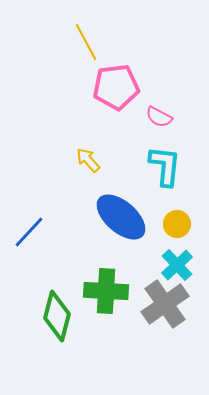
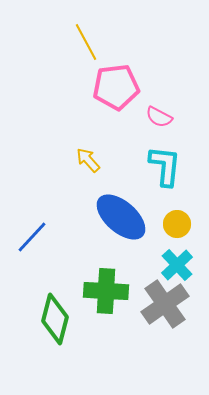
blue line: moved 3 px right, 5 px down
green diamond: moved 2 px left, 3 px down
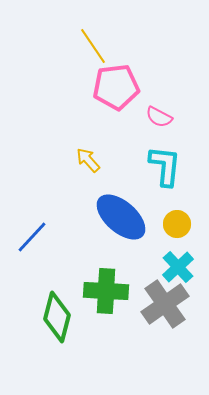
yellow line: moved 7 px right, 4 px down; rotated 6 degrees counterclockwise
cyan cross: moved 1 px right, 2 px down
green diamond: moved 2 px right, 2 px up
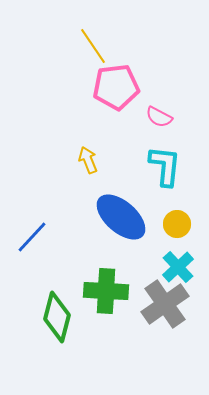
yellow arrow: rotated 20 degrees clockwise
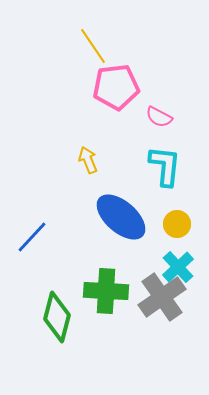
gray cross: moved 3 px left, 7 px up
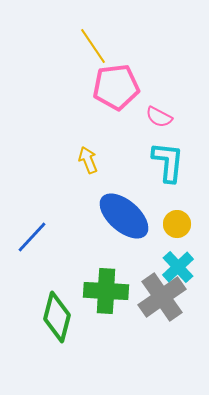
cyan L-shape: moved 3 px right, 4 px up
blue ellipse: moved 3 px right, 1 px up
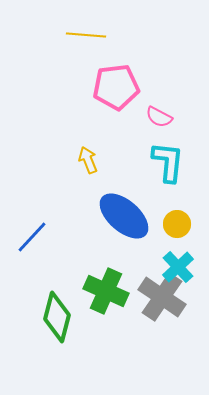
yellow line: moved 7 px left, 11 px up; rotated 51 degrees counterclockwise
green cross: rotated 21 degrees clockwise
gray cross: rotated 21 degrees counterclockwise
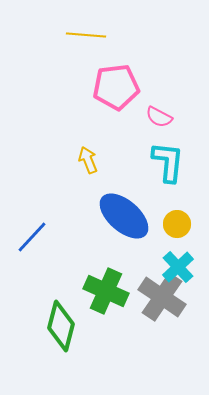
green diamond: moved 4 px right, 9 px down
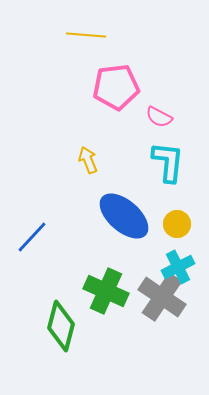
cyan cross: rotated 16 degrees clockwise
